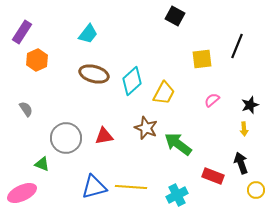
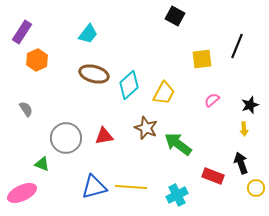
cyan diamond: moved 3 px left, 4 px down
yellow circle: moved 2 px up
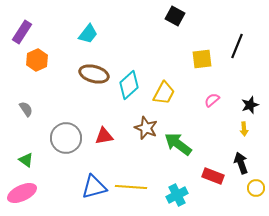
green triangle: moved 16 px left, 4 px up; rotated 14 degrees clockwise
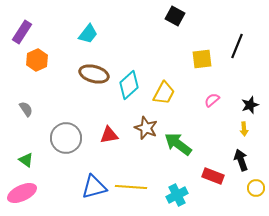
red triangle: moved 5 px right, 1 px up
black arrow: moved 3 px up
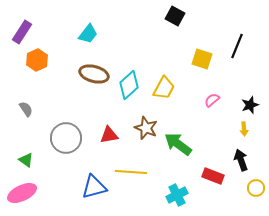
yellow square: rotated 25 degrees clockwise
yellow trapezoid: moved 5 px up
yellow line: moved 15 px up
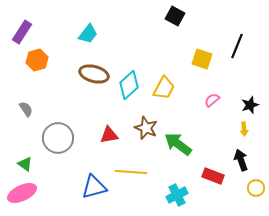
orange hexagon: rotated 10 degrees clockwise
gray circle: moved 8 px left
green triangle: moved 1 px left, 4 px down
